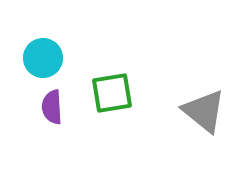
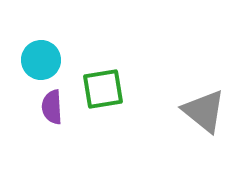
cyan circle: moved 2 px left, 2 px down
green square: moved 9 px left, 4 px up
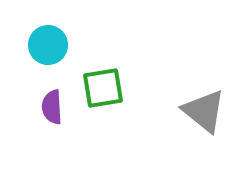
cyan circle: moved 7 px right, 15 px up
green square: moved 1 px up
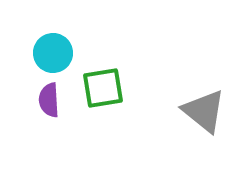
cyan circle: moved 5 px right, 8 px down
purple semicircle: moved 3 px left, 7 px up
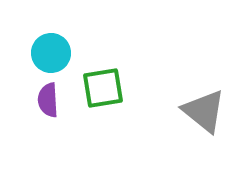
cyan circle: moved 2 px left
purple semicircle: moved 1 px left
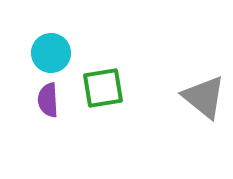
gray triangle: moved 14 px up
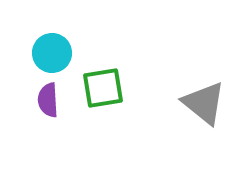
cyan circle: moved 1 px right
gray triangle: moved 6 px down
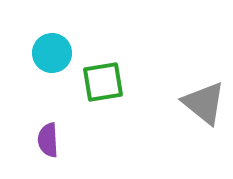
green square: moved 6 px up
purple semicircle: moved 40 px down
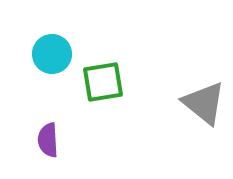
cyan circle: moved 1 px down
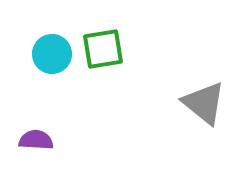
green square: moved 33 px up
purple semicircle: moved 12 px left; rotated 96 degrees clockwise
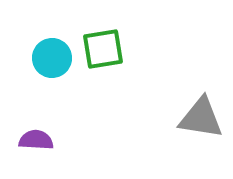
cyan circle: moved 4 px down
gray triangle: moved 3 px left, 15 px down; rotated 30 degrees counterclockwise
